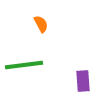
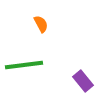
purple rectangle: rotated 35 degrees counterclockwise
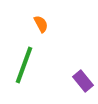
green line: rotated 63 degrees counterclockwise
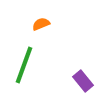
orange semicircle: rotated 84 degrees counterclockwise
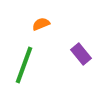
purple rectangle: moved 2 px left, 27 px up
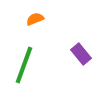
orange semicircle: moved 6 px left, 5 px up
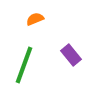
purple rectangle: moved 10 px left, 1 px down
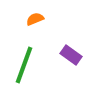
purple rectangle: rotated 15 degrees counterclockwise
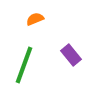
purple rectangle: rotated 15 degrees clockwise
